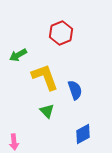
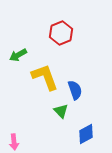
green triangle: moved 14 px right
blue diamond: moved 3 px right
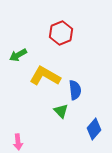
yellow L-shape: moved 1 px up; rotated 40 degrees counterclockwise
blue semicircle: rotated 12 degrees clockwise
blue diamond: moved 8 px right, 5 px up; rotated 20 degrees counterclockwise
pink arrow: moved 4 px right
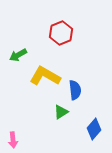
green triangle: moved 1 px down; rotated 42 degrees clockwise
pink arrow: moved 5 px left, 2 px up
